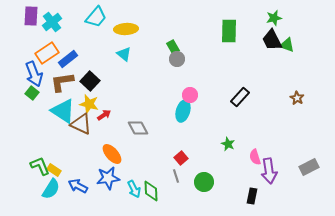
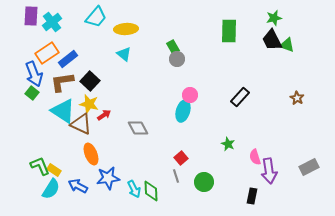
orange ellipse at (112, 154): moved 21 px left; rotated 20 degrees clockwise
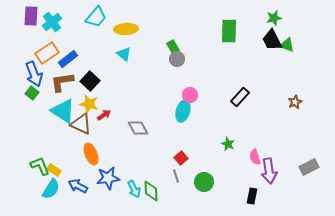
brown star at (297, 98): moved 2 px left, 4 px down; rotated 16 degrees clockwise
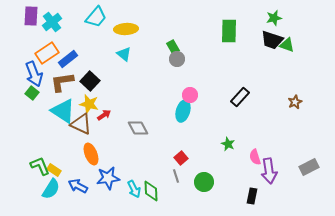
black trapezoid at (272, 40): rotated 45 degrees counterclockwise
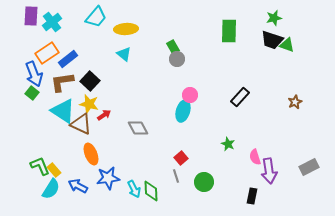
yellow rectangle at (54, 170): rotated 16 degrees clockwise
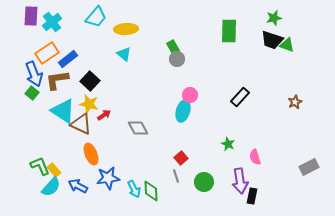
brown L-shape at (62, 82): moved 5 px left, 2 px up
purple arrow at (269, 171): moved 29 px left, 10 px down
cyan semicircle at (51, 189): moved 2 px up; rotated 10 degrees clockwise
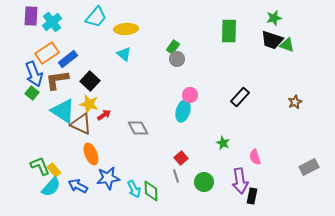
green rectangle at (173, 47): rotated 64 degrees clockwise
green star at (228, 144): moved 5 px left, 1 px up
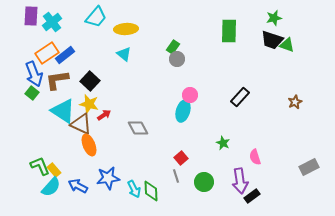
blue rectangle at (68, 59): moved 3 px left, 4 px up
orange ellipse at (91, 154): moved 2 px left, 9 px up
black rectangle at (252, 196): rotated 42 degrees clockwise
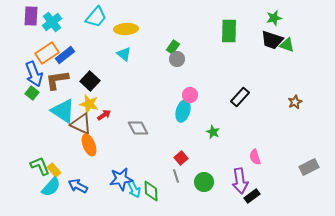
green star at (223, 143): moved 10 px left, 11 px up
blue star at (108, 178): moved 13 px right, 1 px down
